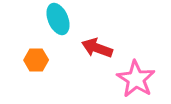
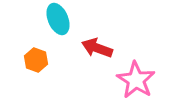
orange hexagon: rotated 20 degrees clockwise
pink star: moved 1 px down
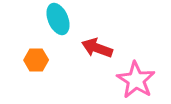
orange hexagon: rotated 20 degrees counterclockwise
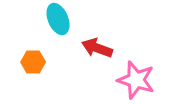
orange hexagon: moved 3 px left, 2 px down
pink star: rotated 15 degrees counterclockwise
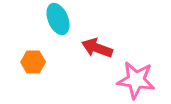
pink star: rotated 9 degrees counterclockwise
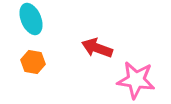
cyan ellipse: moved 27 px left
orange hexagon: rotated 10 degrees clockwise
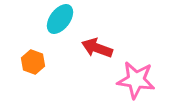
cyan ellipse: moved 29 px right; rotated 60 degrees clockwise
orange hexagon: rotated 10 degrees clockwise
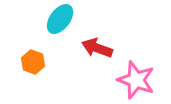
pink star: rotated 12 degrees clockwise
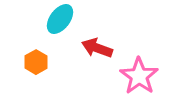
orange hexagon: moved 3 px right; rotated 10 degrees clockwise
pink star: moved 3 px right, 4 px up; rotated 15 degrees clockwise
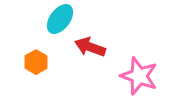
red arrow: moved 7 px left, 1 px up
pink star: rotated 15 degrees counterclockwise
